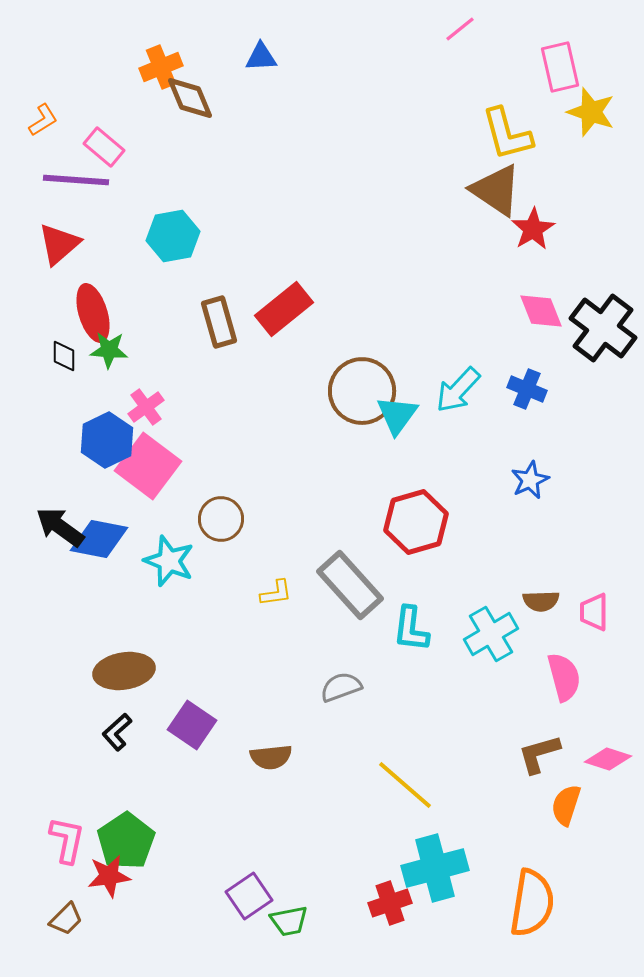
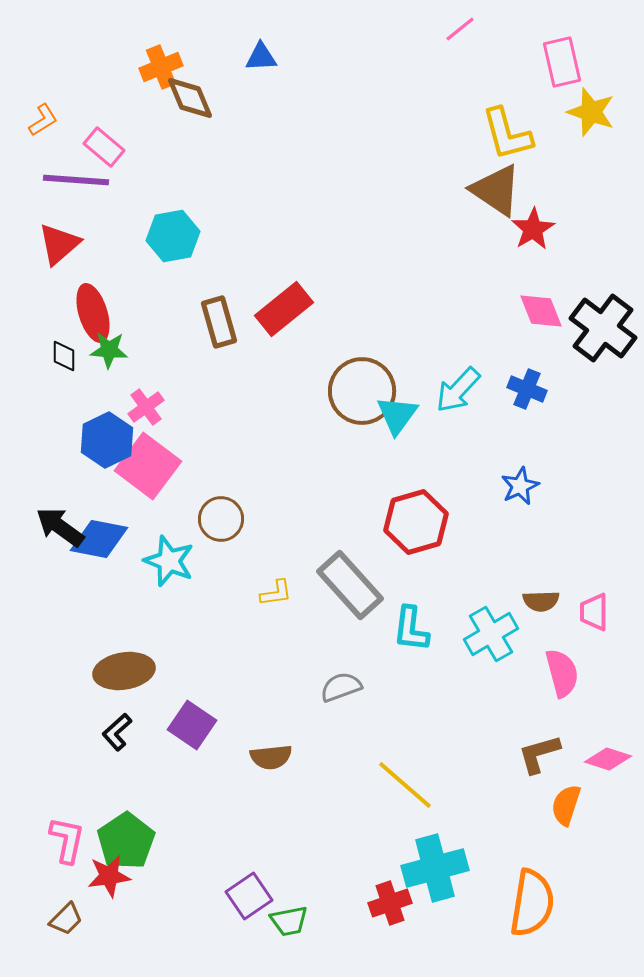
pink rectangle at (560, 67): moved 2 px right, 5 px up
blue star at (530, 480): moved 10 px left, 6 px down
pink semicircle at (564, 677): moved 2 px left, 4 px up
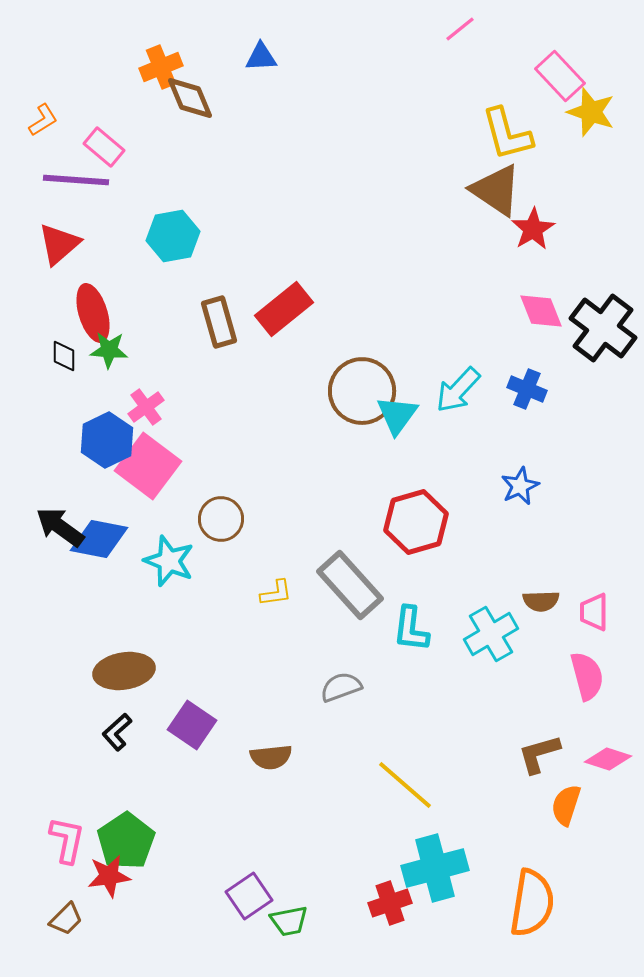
pink rectangle at (562, 62): moved 2 px left, 14 px down; rotated 30 degrees counterclockwise
pink semicircle at (562, 673): moved 25 px right, 3 px down
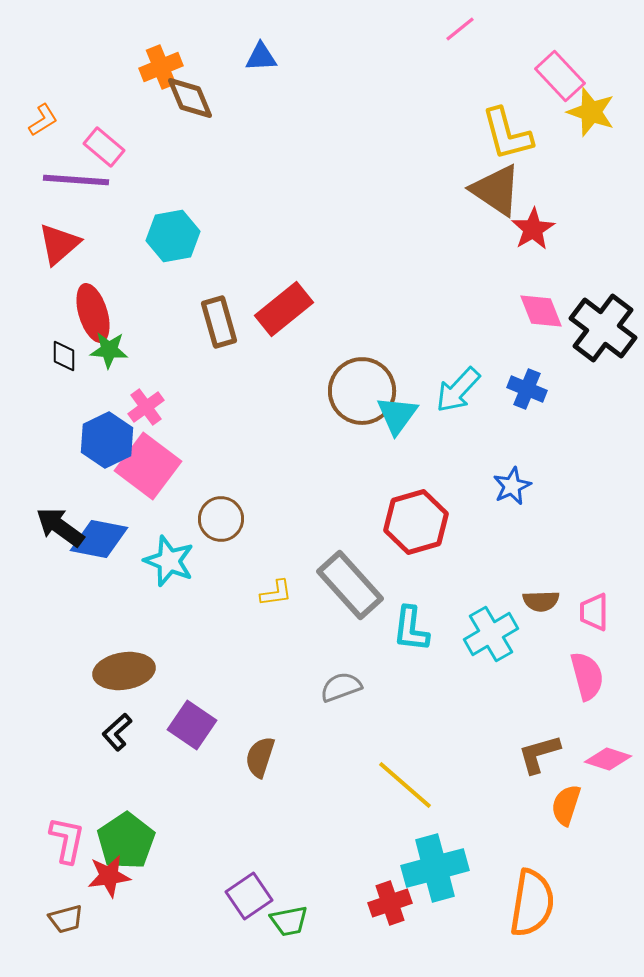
blue star at (520, 486): moved 8 px left
brown semicircle at (271, 757): moved 11 px left; rotated 114 degrees clockwise
brown trapezoid at (66, 919): rotated 30 degrees clockwise
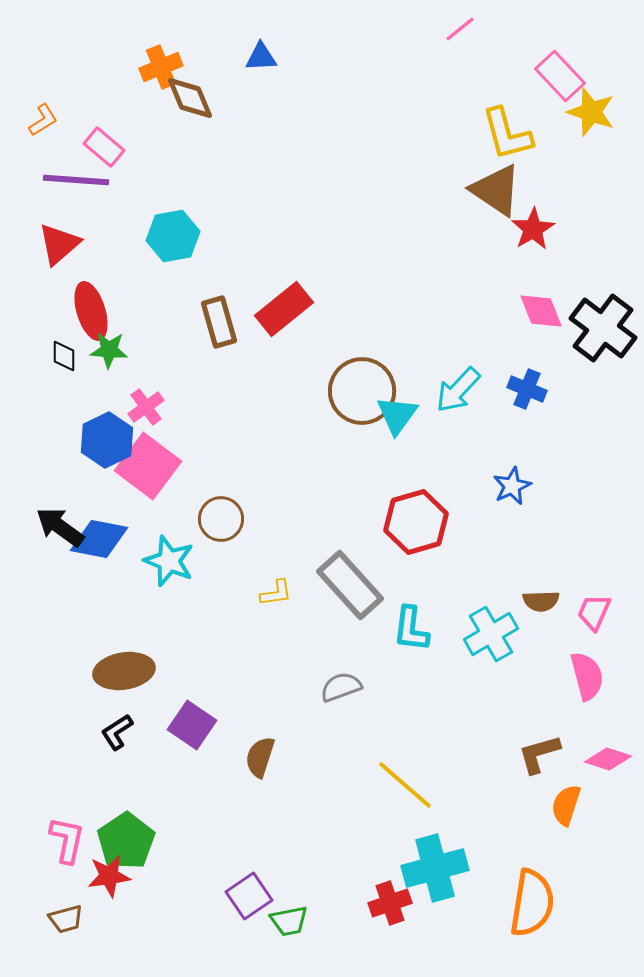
red ellipse at (93, 313): moved 2 px left, 2 px up
pink trapezoid at (594, 612): rotated 24 degrees clockwise
black L-shape at (117, 732): rotated 9 degrees clockwise
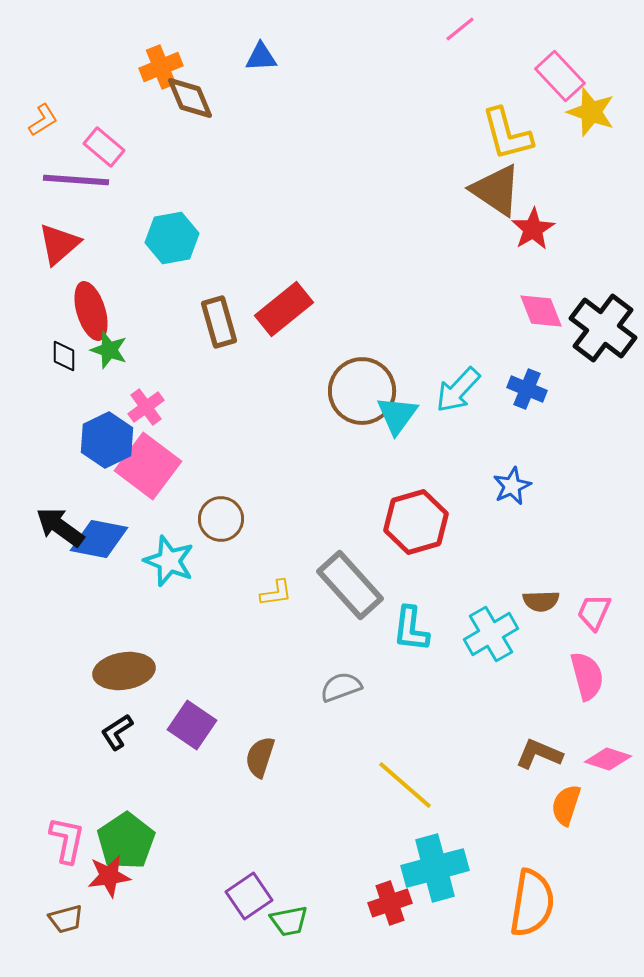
cyan hexagon at (173, 236): moved 1 px left, 2 px down
green star at (109, 350): rotated 15 degrees clockwise
brown L-shape at (539, 754): rotated 39 degrees clockwise
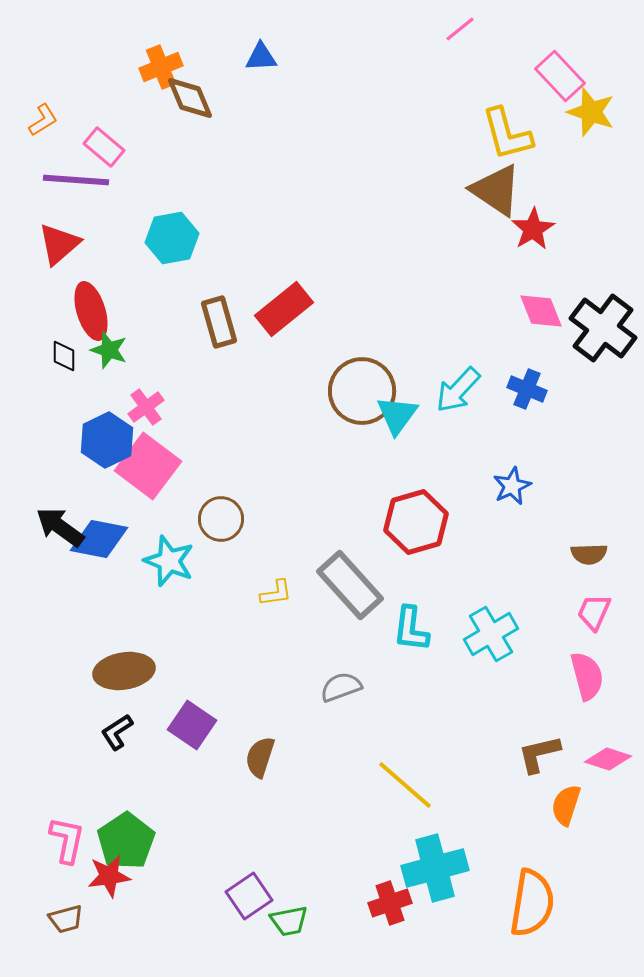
brown semicircle at (541, 601): moved 48 px right, 47 px up
brown L-shape at (539, 754): rotated 36 degrees counterclockwise
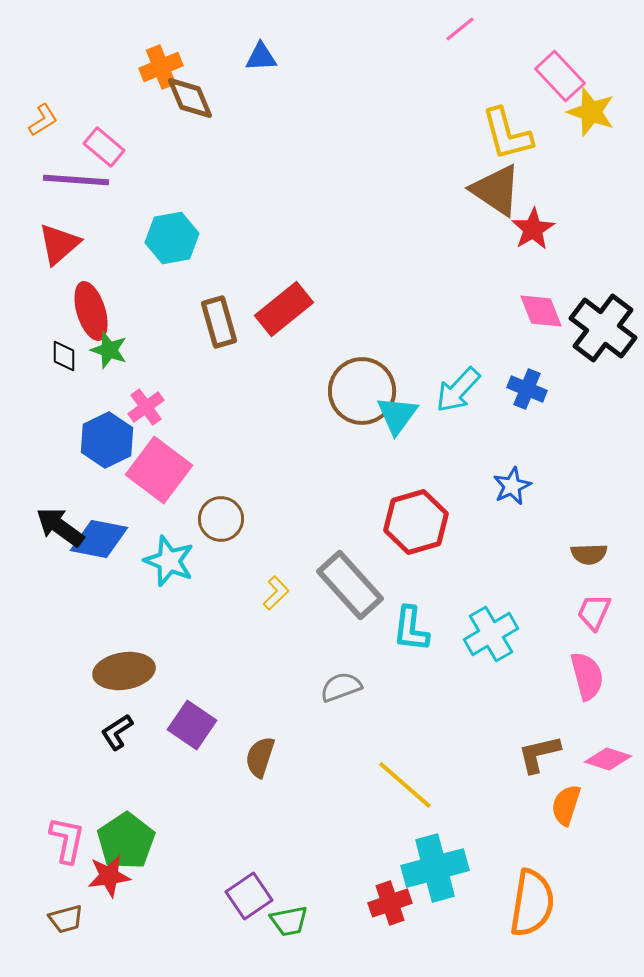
pink square at (148, 466): moved 11 px right, 4 px down
yellow L-shape at (276, 593): rotated 36 degrees counterclockwise
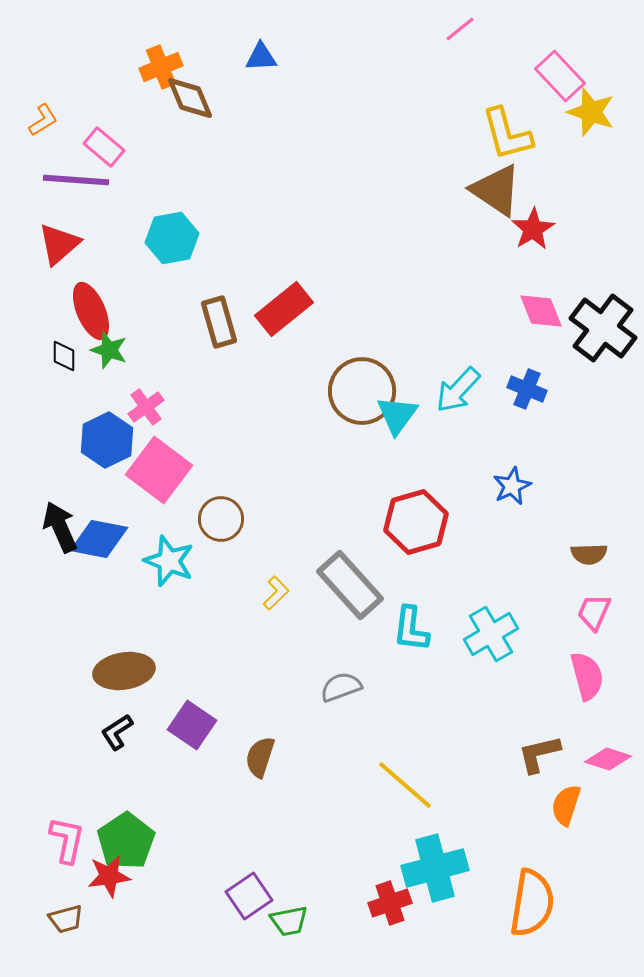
red ellipse at (91, 311): rotated 6 degrees counterclockwise
black arrow at (60, 527): rotated 30 degrees clockwise
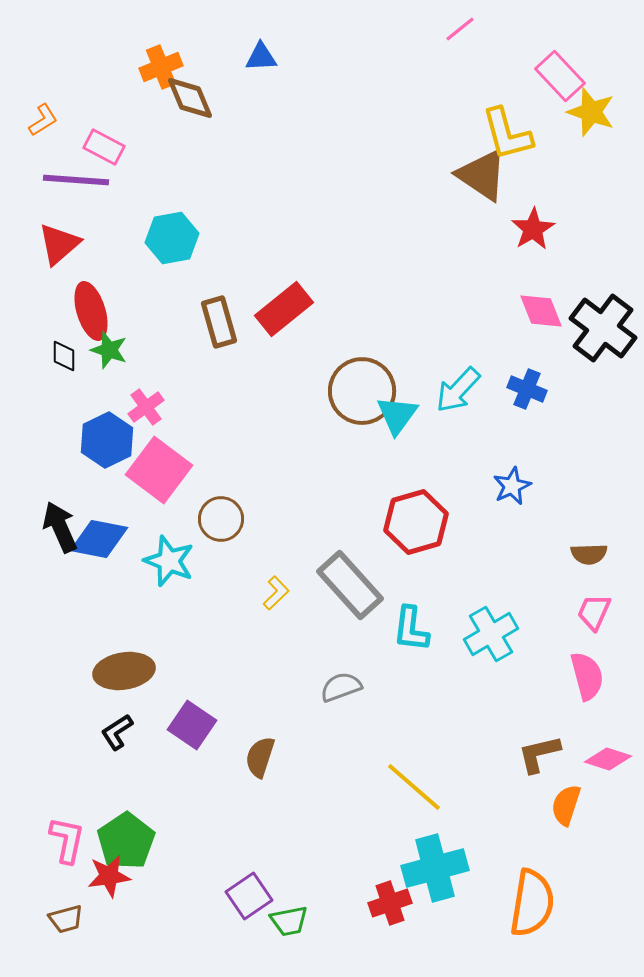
pink rectangle at (104, 147): rotated 12 degrees counterclockwise
brown triangle at (496, 190): moved 14 px left, 15 px up
red ellipse at (91, 311): rotated 6 degrees clockwise
yellow line at (405, 785): moved 9 px right, 2 px down
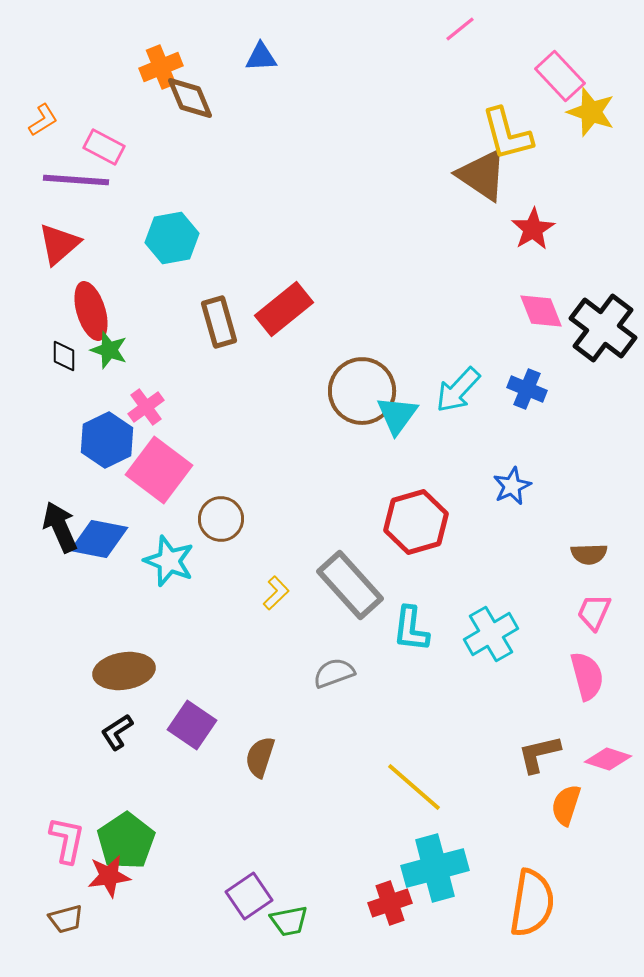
gray semicircle at (341, 687): moved 7 px left, 14 px up
